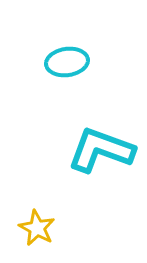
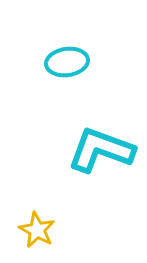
yellow star: moved 2 px down
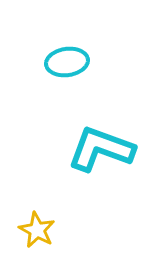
cyan L-shape: moved 1 px up
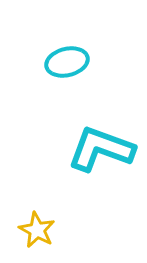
cyan ellipse: rotated 6 degrees counterclockwise
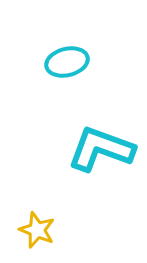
yellow star: rotated 6 degrees counterclockwise
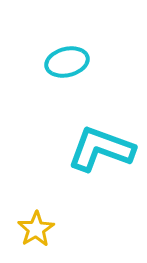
yellow star: moved 1 px left, 1 px up; rotated 18 degrees clockwise
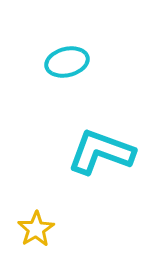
cyan L-shape: moved 3 px down
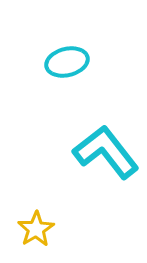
cyan L-shape: moved 5 px right; rotated 32 degrees clockwise
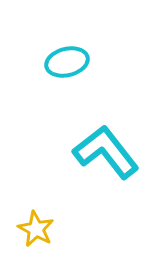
yellow star: rotated 12 degrees counterclockwise
